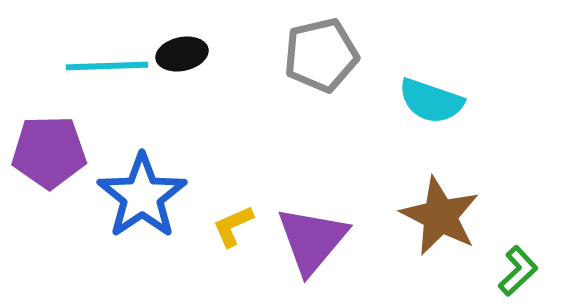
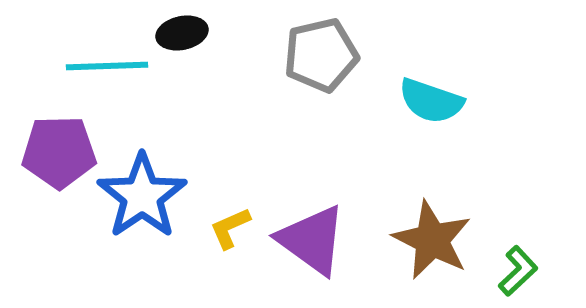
black ellipse: moved 21 px up
purple pentagon: moved 10 px right
brown star: moved 8 px left, 24 px down
yellow L-shape: moved 3 px left, 2 px down
purple triangle: rotated 34 degrees counterclockwise
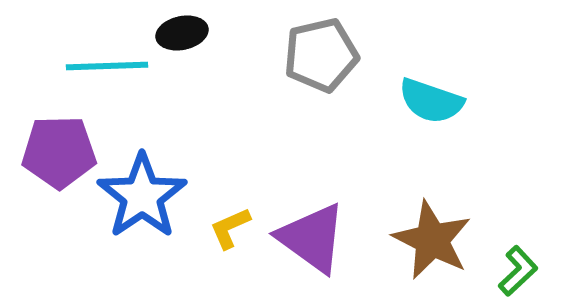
purple triangle: moved 2 px up
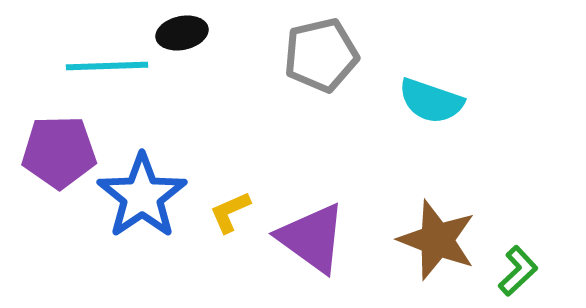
yellow L-shape: moved 16 px up
brown star: moved 5 px right; rotated 6 degrees counterclockwise
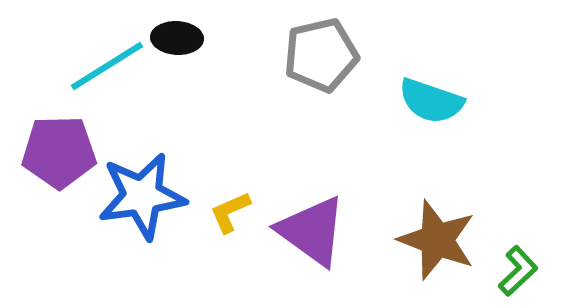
black ellipse: moved 5 px left, 5 px down; rotated 15 degrees clockwise
cyan line: rotated 30 degrees counterclockwise
blue star: rotated 26 degrees clockwise
purple triangle: moved 7 px up
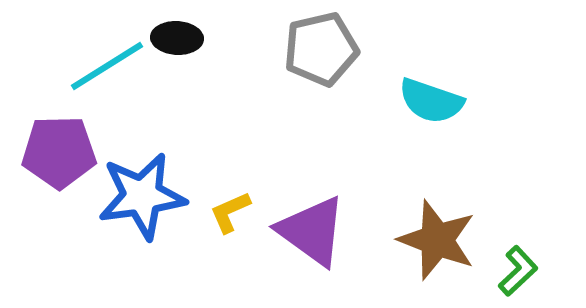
gray pentagon: moved 6 px up
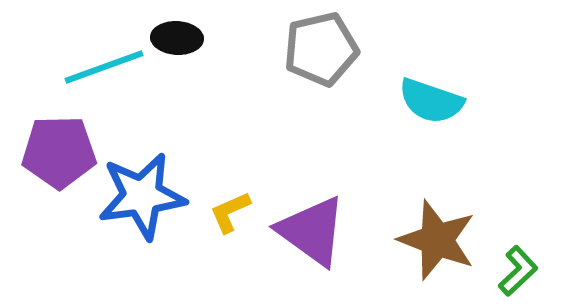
cyan line: moved 3 px left, 1 px down; rotated 12 degrees clockwise
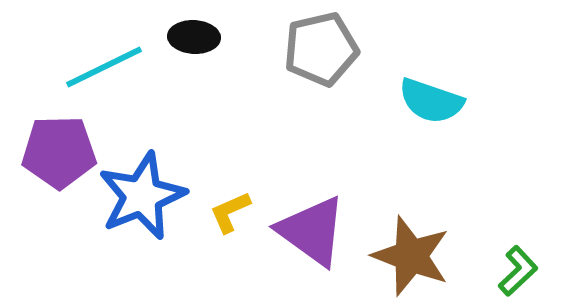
black ellipse: moved 17 px right, 1 px up
cyan line: rotated 6 degrees counterclockwise
blue star: rotated 14 degrees counterclockwise
brown star: moved 26 px left, 16 px down
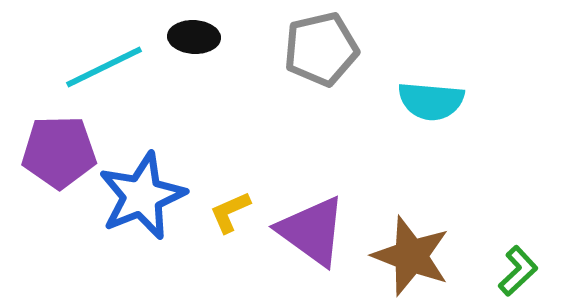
cyan semicircle: rotated 14 degrees counterclockwise
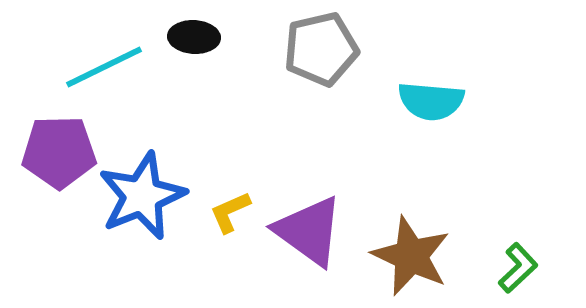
purple triangle: moved 3 px left
brown star: rotated 4 degrees clockwise
green L-shape: moved 3 px up
